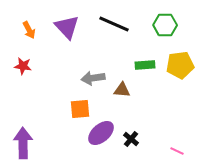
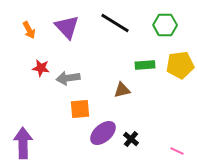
black line: moved 1 px right, 1 px up; rotated 8 degrees clockwise
red star: moved 18 px right, 2 px down
gray arrow: moved 25 px left
brown triangle: rotated 18 degrees counterclockwise
purple ellipse: moved 2 px right
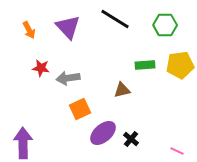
black line: moved 4 px up
purple triangle: moved 1 px right
orange square: rotated 20 degrees counterclockwise
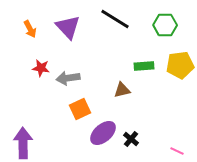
orange arrow: moved 1 px right, 1 px up
green rectangle: moved 1 px left, 1 px down
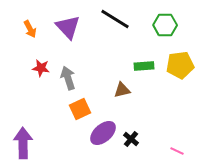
gray arrow: rotated 80 degrees clockwise
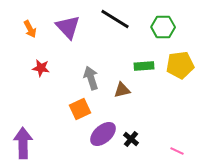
green hexagon: moved 2 px left, 2 px down
gray arrow: moved 23 px right
purple ellipse: moved 1 px down
